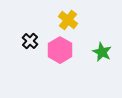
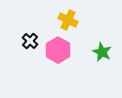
yellow cross: rotated 12 degrees counterclockwise
pink hexagon: moved 2 px left
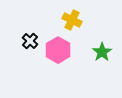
yellow cross: moved 4 px right
green star: rotated 12 degrees clockwise
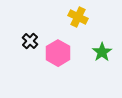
yellow cross: moved 6 px right, 3 px up
pink hexagon: moved 3 px down
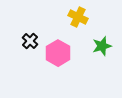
green star: moved 6 px up; rotated 18 degrees clockwise
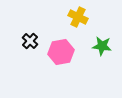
green star: rotated 24 degrees clockwise
pink hexagon: moved 3 px right, 1 px up; rotated 20 degrees clockwise
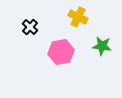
black cross: moved 14 px up
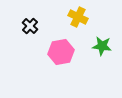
black cross: moved 1 px up
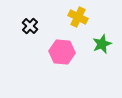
green star: moved 2 px up; rotated 30 degrees counterclockwise
pink hexagon: moved 1 px right; rotated 15 degrees clockwise
